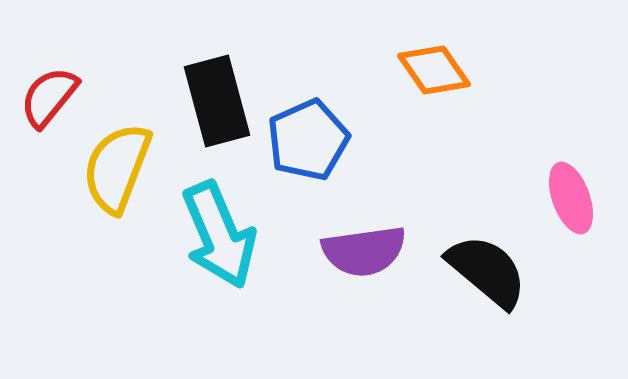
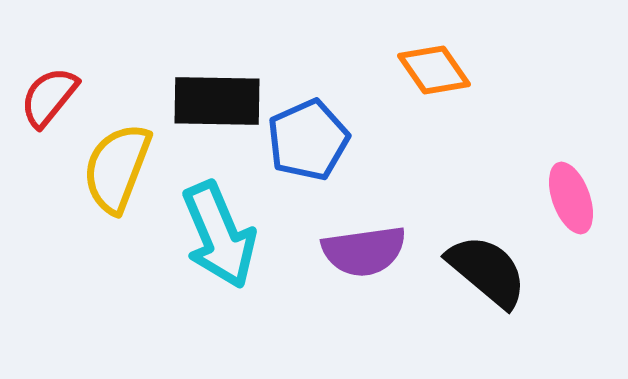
black rectangle: rotated 74 degrees counterclockwise
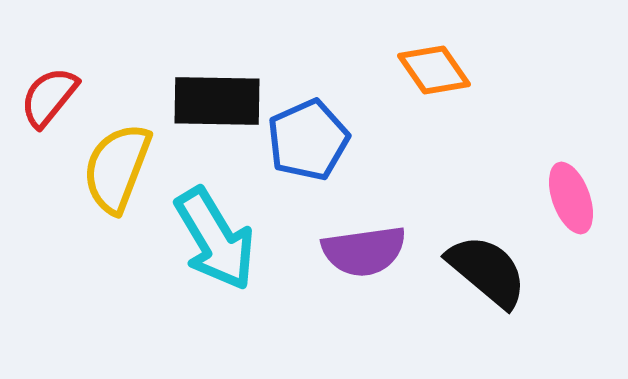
cyan arrow: moved 4 px left, 4 px down; rotated 8 degrees counterclockwise
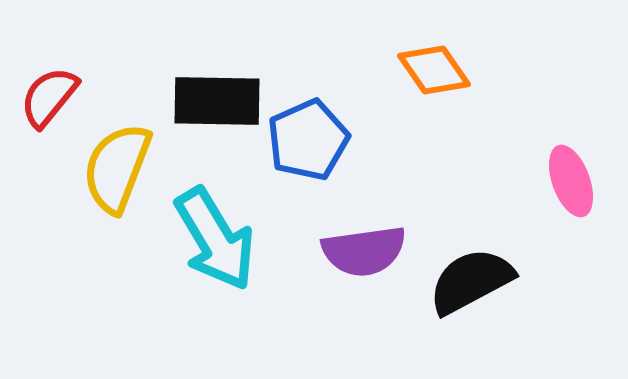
pink ellipse: moved 17 px up
black semicircle: moved 16 px left, 10 px down; rotated 68 degrees counterclockwise
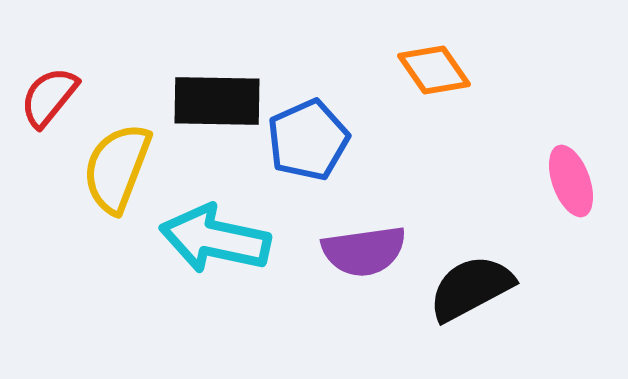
cyan arrow: rotated 133 degrees clockwise
black semicircle: moved 7 px down
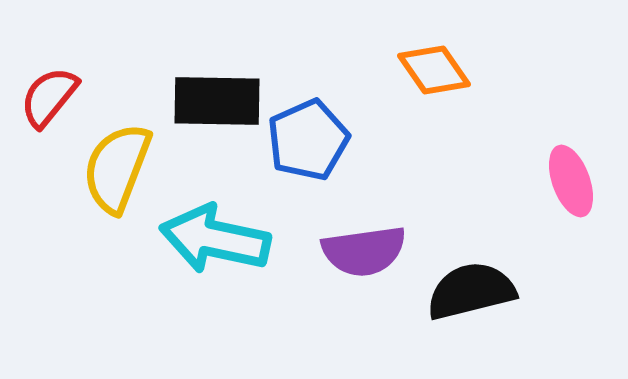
black semicircle: moved 3 px down; rotated 14 degrees clockwise
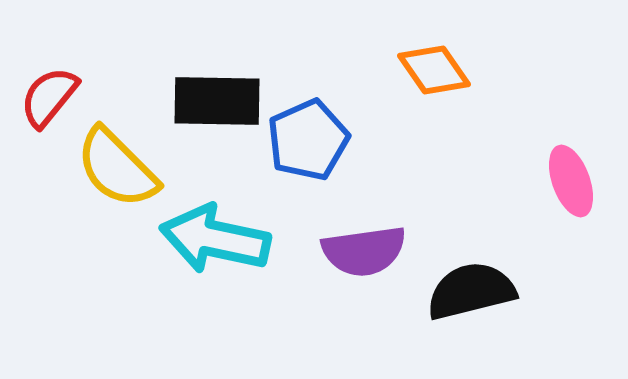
yellow semicircle: rotated 66 degrees counterclockwise
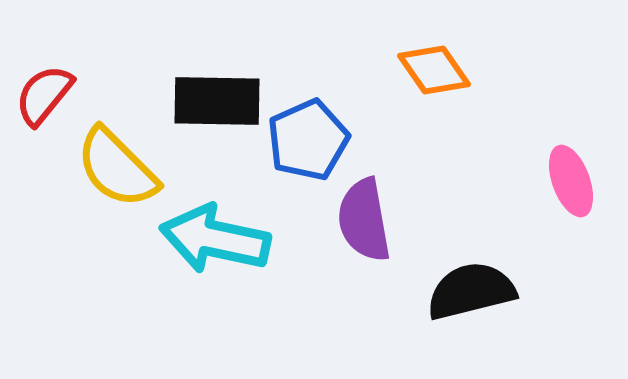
red semicircle: moved 5 px left, 2 px up
purple semicircle: moved 31 px up; rotated 88 degrees clockwise
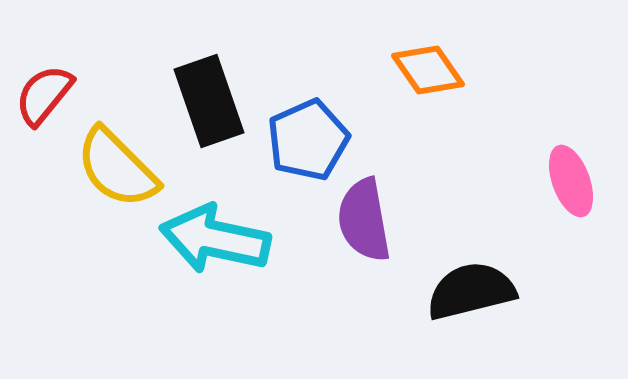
orange diamond: moved 6 px left
black rectangle: moved 8 px left; rotated 70 degrees clockwise
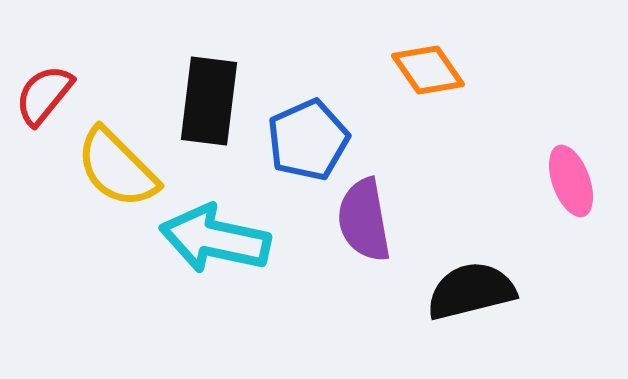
black rectangle: rotated 26 degrees clockwise
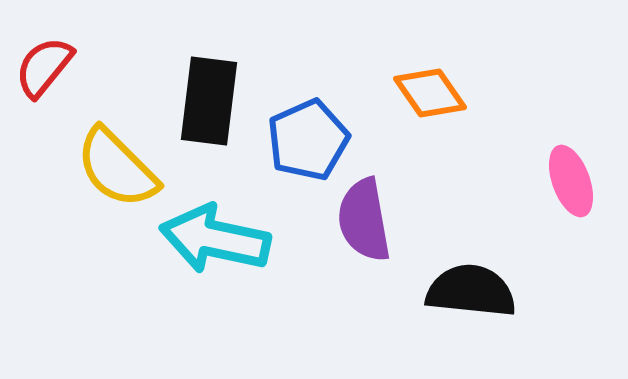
orange diamond: moved 2 px right, 23 px down
red semicircle: moved 28 px up
black semicircle: rotated 20 degrees clockwise
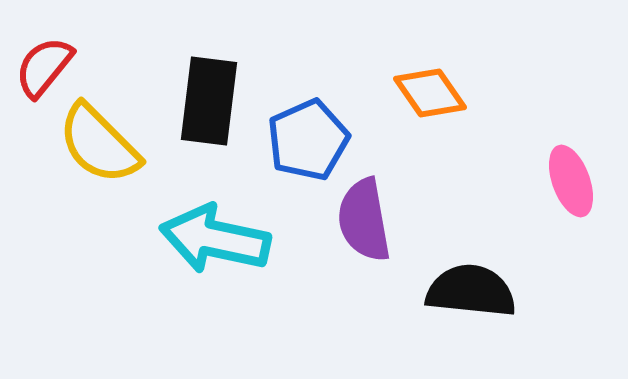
yellow semicircle: moved 18 px left, 24 px up
